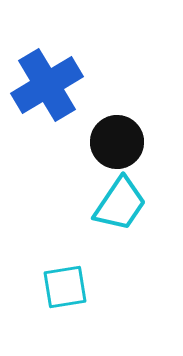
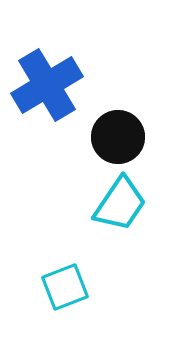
black circle: moved 1 px right, 5 px up
cyan square: rotated 12 degrees counterclockwise
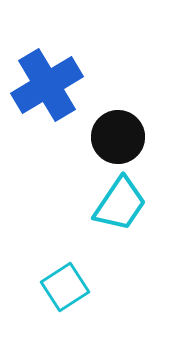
cyan square: rotated 12 degrees counterclockwise
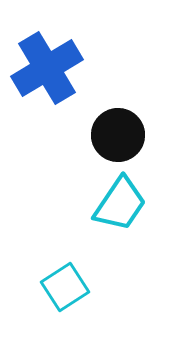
blue cross: moved 17 px up
black circle: moved 2 px up
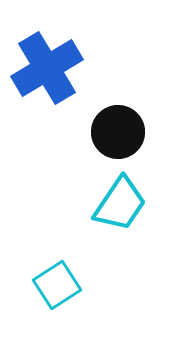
black circle: moved 3 px up
cyan square: moved 8 px left, 2 px up
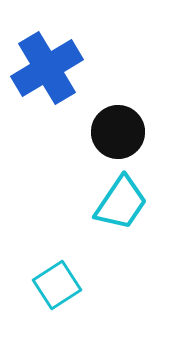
cyan trapezoid: moved 1 px right, 1 px up
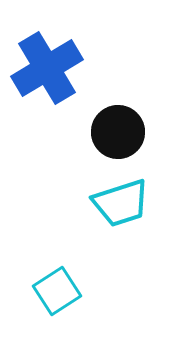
cyan trapezoid: rotated 38 degrees clockwise
cyan square: moved 6 px down
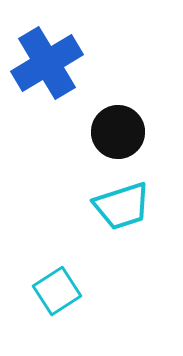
blue cross: moved 5 px up
cyan trapezoid: moved 1 px right, 3 px down
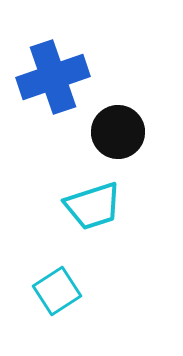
blue cross: moved 6 px right, 14 px down; rotated 12 degrees clockwise
cyan trapezoid: moved 29 px left
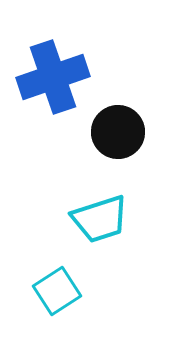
cyan trapezoid: moved 7 px right, 13 px down
